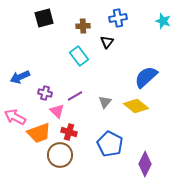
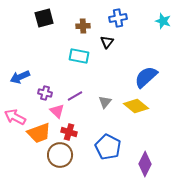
cyan rectangle: rotated 42 degrees counterclockwise
blue pentagon: moved 2 px left, 3 px down
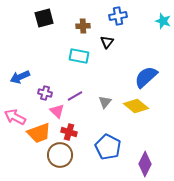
blue cross: moved 2 px up
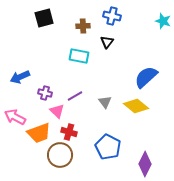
blue cross: moved 6 px left; rotated 24 degrees clockwise
gray triangle: rotated 16 degrees counterclockwise
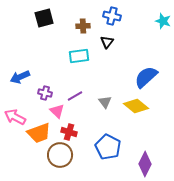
cyan rectangle: rotated 18 degrees counterclockwise
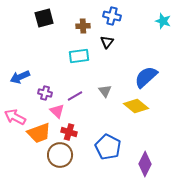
gray triangle: moved 11 px up
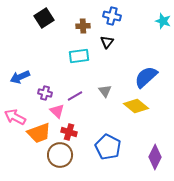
black square: rotated 18 degrees counterclockwise
purple diamond: moved 10 px right, 7 px up
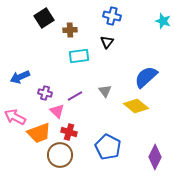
brown cross: moved 13 px left, 4 px down
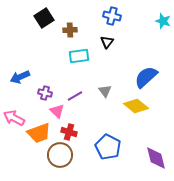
pink arrow: moved 1 px left, 1 px down
purple diamond: moved 1 px right, 1 px down; rotated 40 degrees counterclockwise
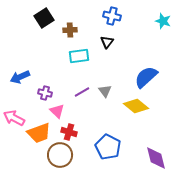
purple line: moved 7 px right, 4 px up
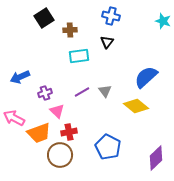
blue cross: moved 1 px left
purple cross: rotated 32 degrees counterclockwise
red cross: rotated 28 degrees counterclockwise
purple diamond: rotated 60 degrees clockwise
